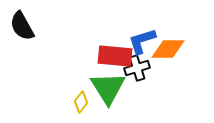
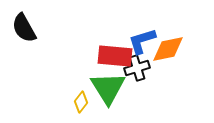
black semicircle: moved 2 px right, 2 px down
orange diamond: rotated 12 degrees counterclockwise
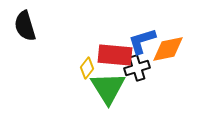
black semicircle: moved 1 px right, 2 px up; rotated 12 degrees clockwise
red rectangle: moved 1 px up
yellow diamond: moved 6 px right, 34 px up
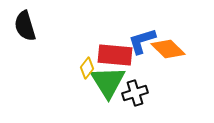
orange diamond: rotated 56 degrees clockwise
black cross: moved 2 px left, 25 px down
green triangle: moved 6 px up
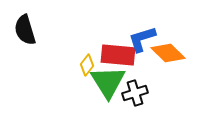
black semicircle: moved 4 px down
blue L-shape: moved 2 px up
orange diamond: moved 4 px down
red rectangle: moved 3 px right
yellow diamond: moved 3 px up
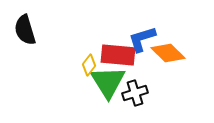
yellow diamond: moved 2 px right
